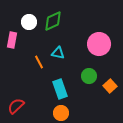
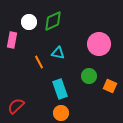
orange square: rotated 24 degrees counterclockwise
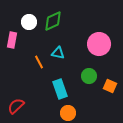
orange circle: moved 7 px right
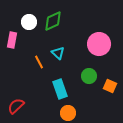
cyan triangle: rotated 32 degrees clockwise
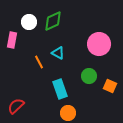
cyan triangle: rotated 16 degrees counterclockwise
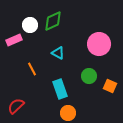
white circle: moved 1 px right, 3 px down
pink rectangle: moved 2 px right; rotated 56 degrees clockwise
orange line: moved 7 px left, 7 px down
